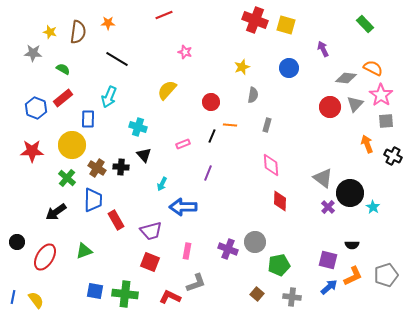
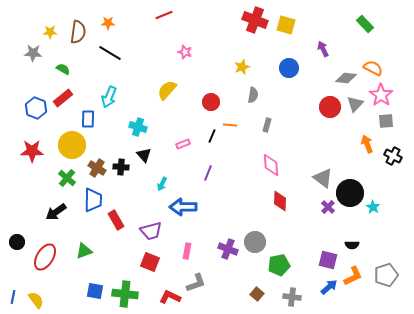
yellow star at (50, 32): rotated 16 degrees counterclockwise
black line at (117, 59): moved 7 px left, 6 px up
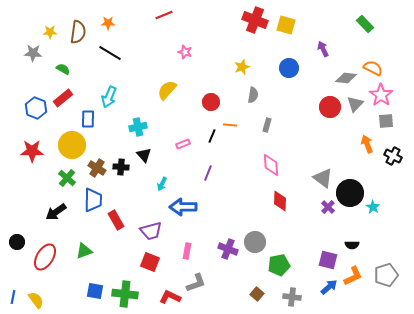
cyan cross at (138, 127): rotated 30 degrees counterclockwise
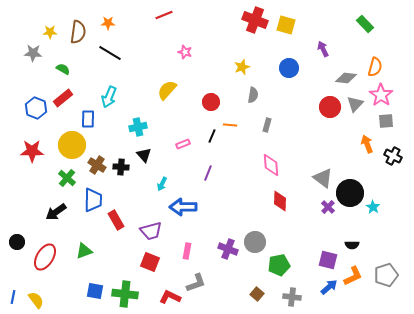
orange semicircle at (373, 68): moved 2 px right, 1 px up; rotated 78 degrees clockwise
brown cross at (97, 168): moved 3 px up
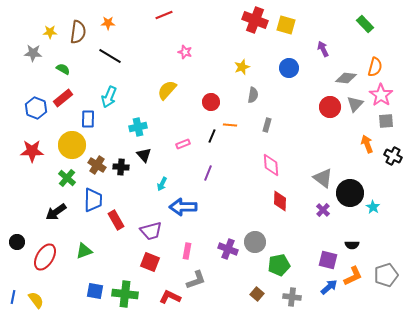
black line at (110, 53): moved 3 px down
purple cross at (328, 207): moved 5 px left, 3 px down
gray L-shape at (196, 283): moved 3 px up
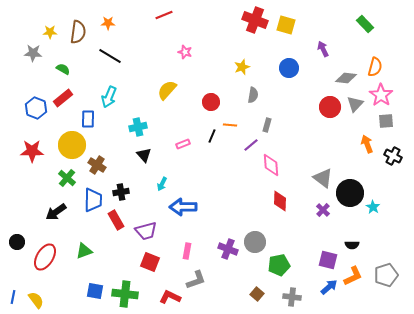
black cross at (121, 167): moved 25 px down; rotated 14 degrees counterclockwise
purple line at (208, 173): moved 43 px right, 28 px up; rotated 28 degrees clockwise
purple trapezoid at (151, 231): moved 5 px left
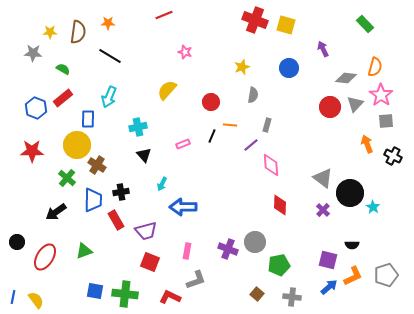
yellow circle at (72, 145): moved 5 px right
red diamond at (280, 201): moved 4 px down
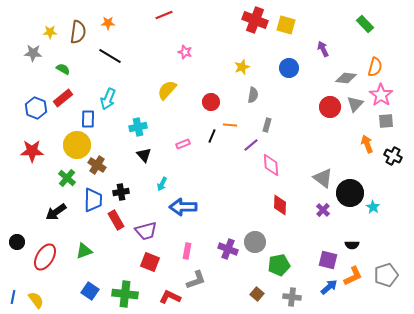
cyan arrow at (109, 97): moved 1 px left, 2 px down
blue square at (95, 291): moved 5 px left; rotated 24 degrees clockwise
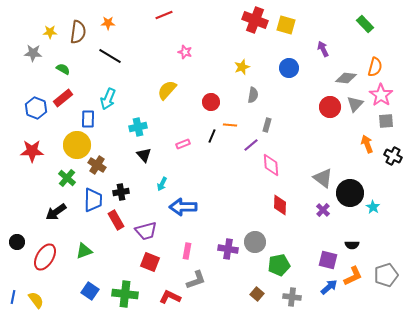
purple cross at (228, 249): rotated 12 degrees counterclockwise
